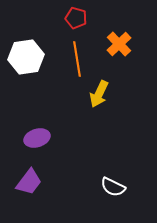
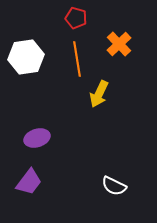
white semicircle: moved 1 px right, 1 px up
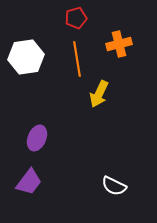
red pentagon: rotated 30 degrees counterclockwise
orange cross: rotated 30 degrees clockwise
purple ellipse: rotated 50 degrees counterclockwise
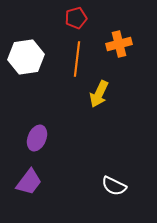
orange line: rotated 16 degrees clockwise
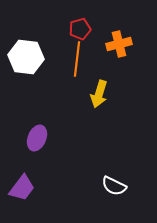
red pentagon: moved 4 px right, 11 px down
white hexagon: rotated 16 degrees clockwise
yellow arrow: rotated 8 degrees counterclockwise
purple trapezoid: moved 7 px left, 6 px down
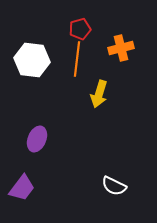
orange cross: moved 2 px right, 4 px down
white hexagon: moved 6 px right, 3 px down
purple ellipse: moved 1 px down
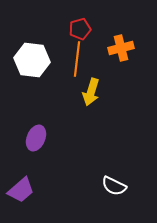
yellow arrow: moved 8 px left, 2 px up
purple ellipse: moved 1 px left, 1 px up
purple trapezoid: moved 1 px left, 2 px down; rotated 12 degrees clockwise
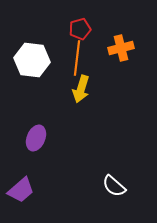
orange line: moved 1 px up
yellow arrow: moved 10 px left, 3 px up
white semicircle: rotated 15 degrees clockwise
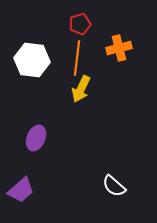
red pentagon: moved 5 px up
orange cross: moved 2 px left
yellow arrow: rotated 8 degrees clockwise
